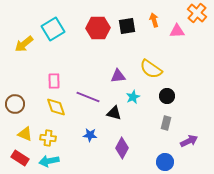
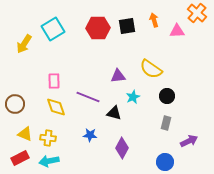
yellow arrow: rotated 18 degrees counterclockwise
red rectangle: rotated 60 degrees counterclockwise
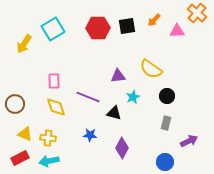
orange arrow: rotated 120 degrees counterclockwise
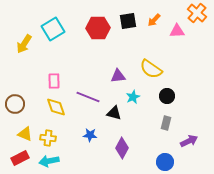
black square: moved 1 px right, 5 px up
